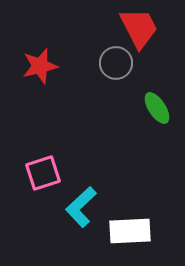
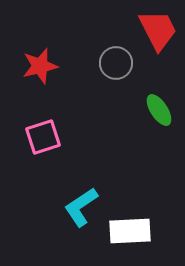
red trapezoid: moved 19 px right, 2 px down
green ellipse: moved 2 px right, 2 px down
pink square: moved 36 px up
cyan L-shape: rotated 9 degrees clockwise
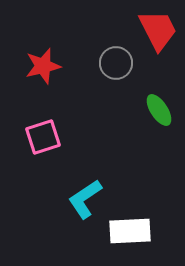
red star: moved 3 px right
cyan L-shape: moved 4 px right, 8 px up
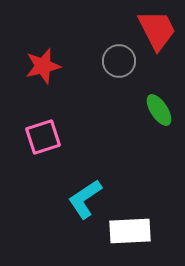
red trapezoid: moved 1 px left
gray circle: moved 3 px right, 2 px up
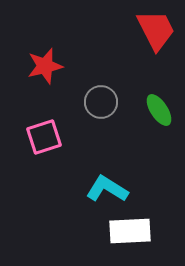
red trapezoid: moved 1 px left
gray circle: moved 18 px left, 41 px down
red star: moved 2 px right
pink square: moved 1 px right
cyan L-shape: moved 22 px right, 10 px up; rotated 66 degrees clockwise
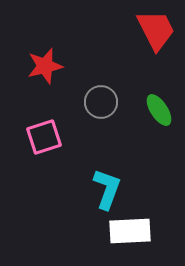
cyan L-shape: rotated 78 degrees clockwise
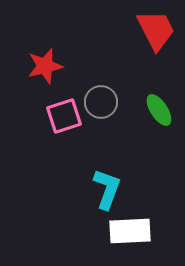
pink square: moved 20 px right, 21 px up
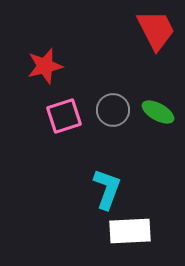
gray circle: moved 12 px right, 8 px down
green ellipse: moved 1 px left, 2 px down; rotated 28 degrees counterclockwise
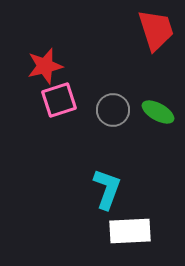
red trapezoid: rotated 9 degrees clockwise
pink square: moved 5 px left, 16 px up
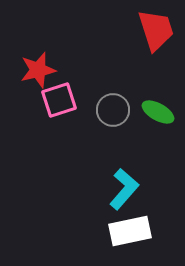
red star: moved 7 px left, 4 px down
cyan L-shape: moved 17 px right; rotated 21 degrees clockwise
white rectangle: rotated 9 degrees counterclockwise
